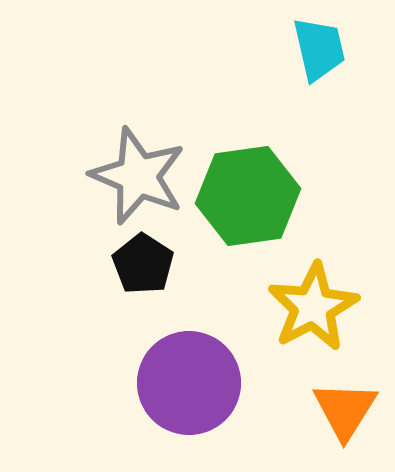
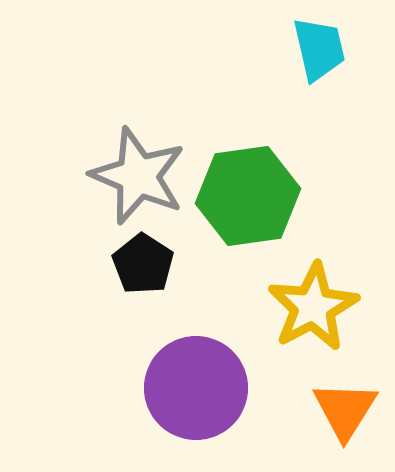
purple circle: moved 7 px right, 5 px down
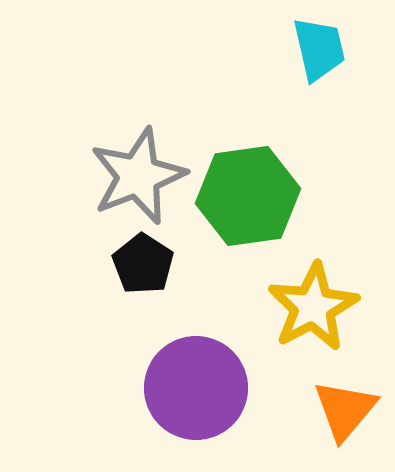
gray star: rotated 28 degrees clockwise
orange triangle: rotated 8 degrees clockwise
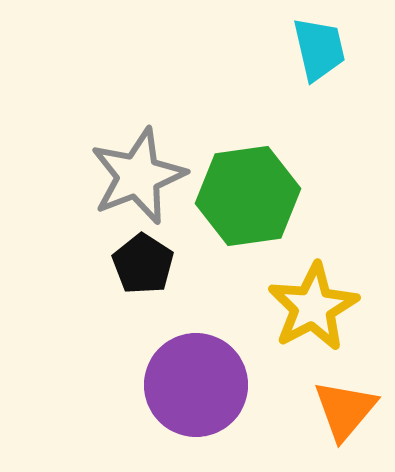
purple circle: moved 3 px up
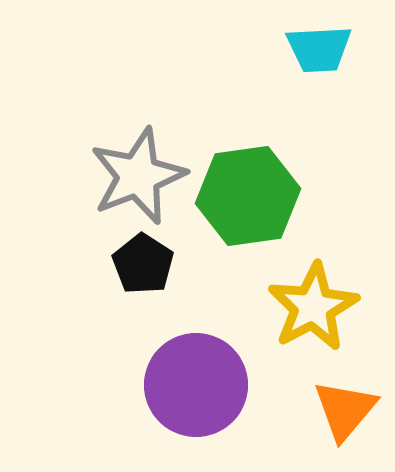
cyan trapezoid: rotated 100 degrees clockwise
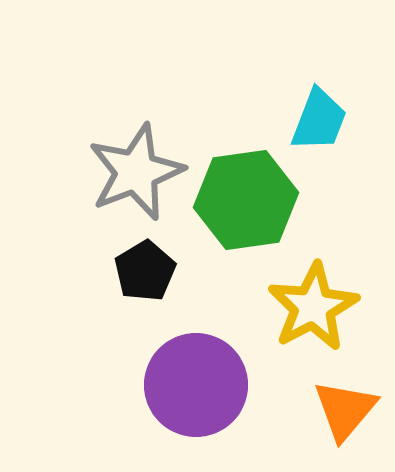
cyan trapezoid: moved 71 px down; rotated 66 degrees counterclockwise
gray star: moved 2 px left, 4 px up
green hexagon: moved 2 px left, 4 px down
black pentagon: moved 2 px right, 7 px down; rotated 8 degrees clockwise
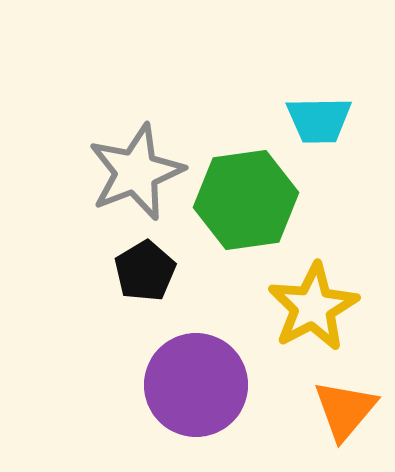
cyan trapezoid: rotated 68 degrees clockwise
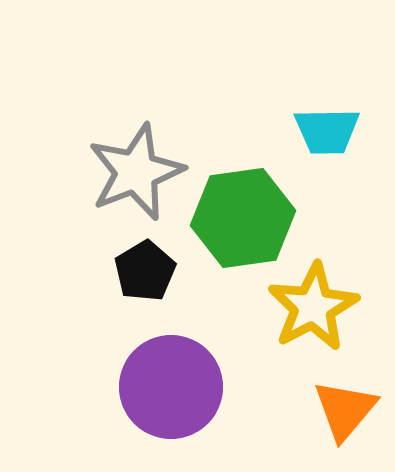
cyan trapezoid: moved 8 px right, 11 px down
green hexagon: moved 3 px left, 18 px down
purple circle: moved 25 px left, 2 px down
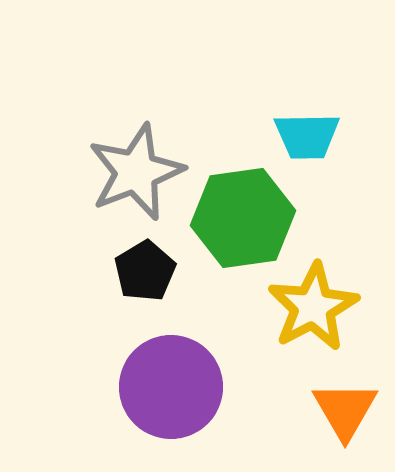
cyan trapezoid: moved 20 px left, 5 px down
orange triangle: rotated 10 degrees counterclockwise
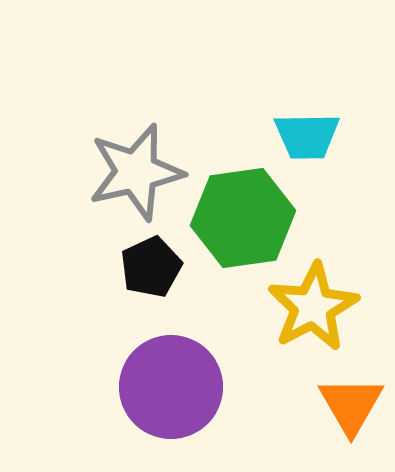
gray star: rotated 8 degrees clockwise
black pentagon: moved 6 px right, 4 px up; rotated 6 degrees clockwise
orange triangle: moved 6 px right, 5 px up
